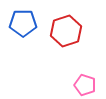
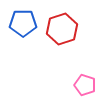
red hexagon: moved 4 px left, 2 px up
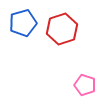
blue pentagon: rotated 16 degrees counterclockwise
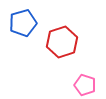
red hexagon: moved 13 px down
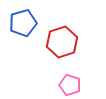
pink pentagon: moved 15 px left
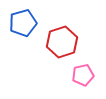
pink pentagon: moved 13 px right, 10 px up; rotated 30 degrees counterclockwise
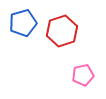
red hexagon: moved 11 px up
